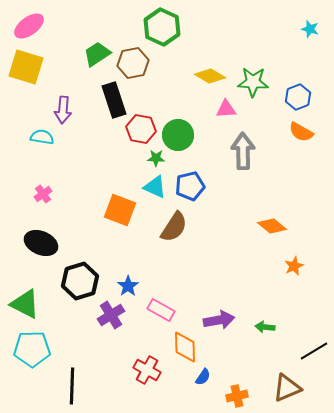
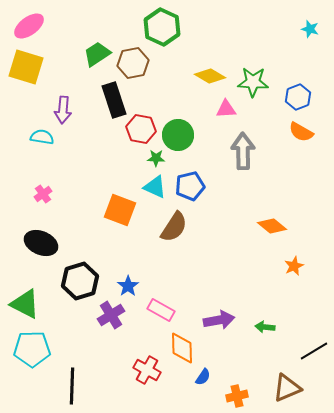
orange diamond at (185, 347): moved 3 px left, 1 px down
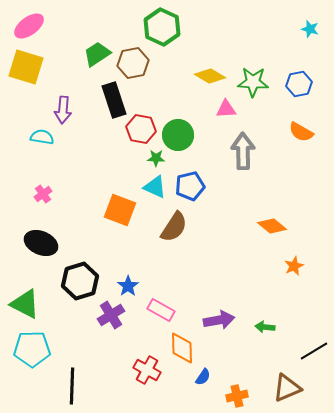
blue hexagon at (298, 97): moved 1 px right, 13 px up; rotated 10 degrees clockwise
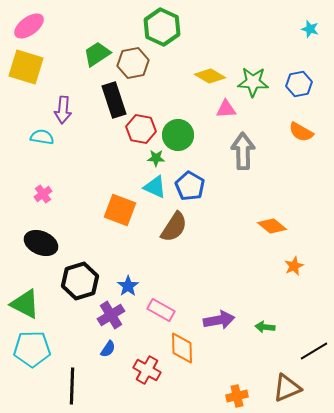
blue pentagon at (190, 186): rotated 28 degrees counterclockwise
blue semicircle at (203, 377): moved 95 px left, 28 px up
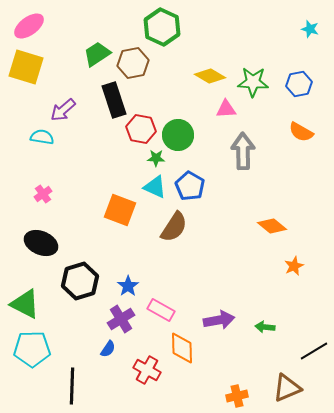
purple arrow at (63, 110): rotated 44 degrees clockwise
purple cross at (111, 315): moved 10 px right, 4 px down
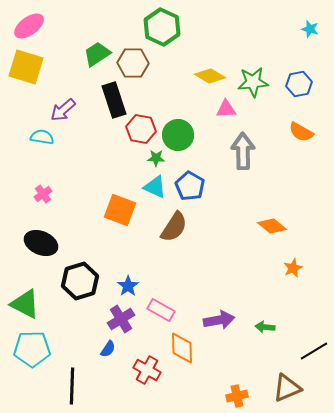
brown hexagon at (133, 63): rotated 12 degrees clockwise
green star at (253, 82): rotated 8 degrees counterclockwise
orange star at (294, 266): moved 1 px left, 2 px down
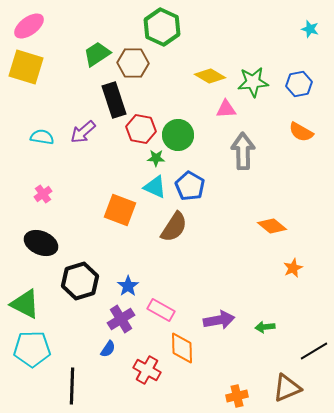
purple arrow at (63, 110): moved 20 px right, 22 px down
green arrow at (265, 327): rotated 12 degrees counterclockwise
